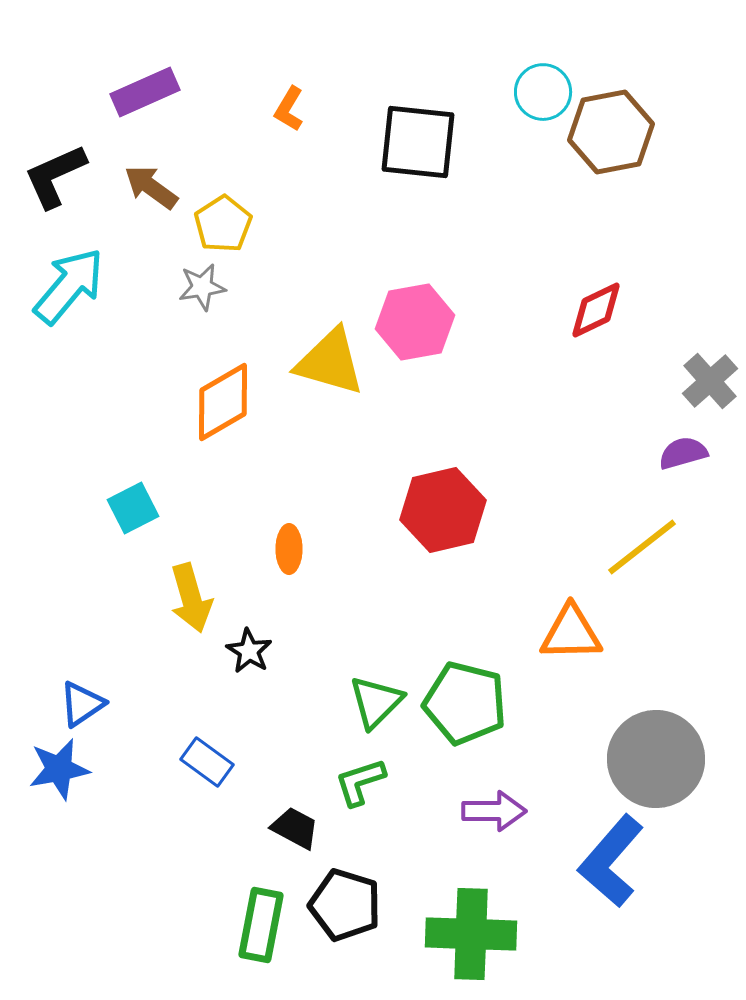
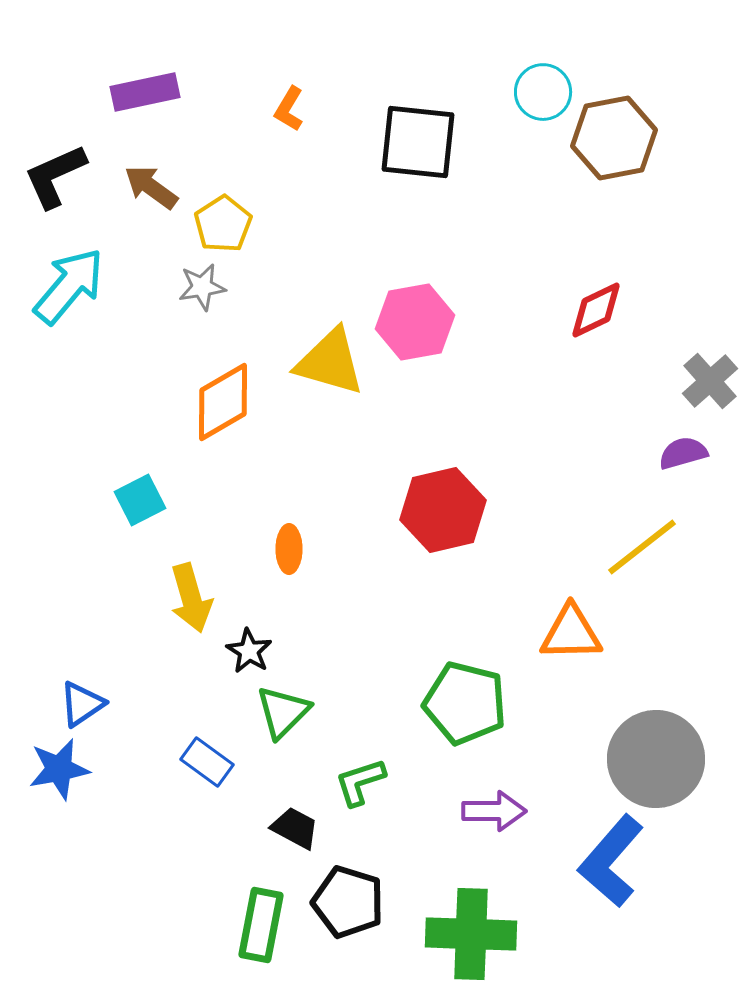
purple rectangle: rotated 12 degrees clockwise
brown hexagon: moved 3 px right, 6 px down
cyan square: moved 7 px right, 8 px up
green triangle: moved 93 px left, 10 px down
black pentagon: moved 3 px right, 3 px up
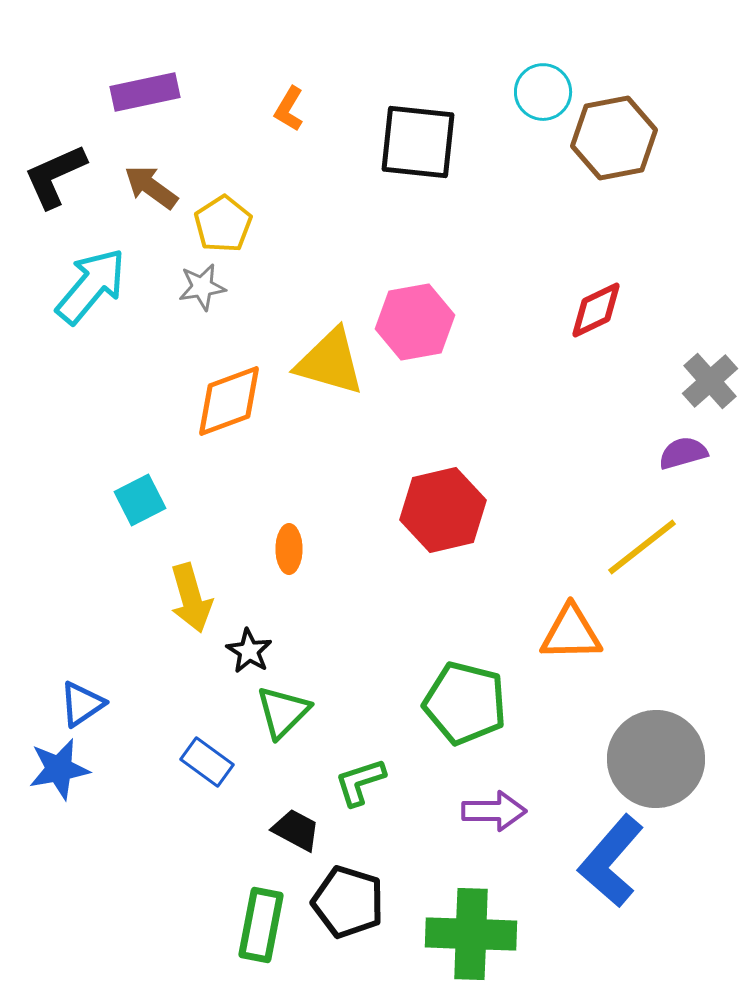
cyan arrow: moved 22 px right
orange diamond: moved 6 px right, 1 px up; rotated 10 degrees clockwise
black trapezoid: moved 1 px right, 2 px down
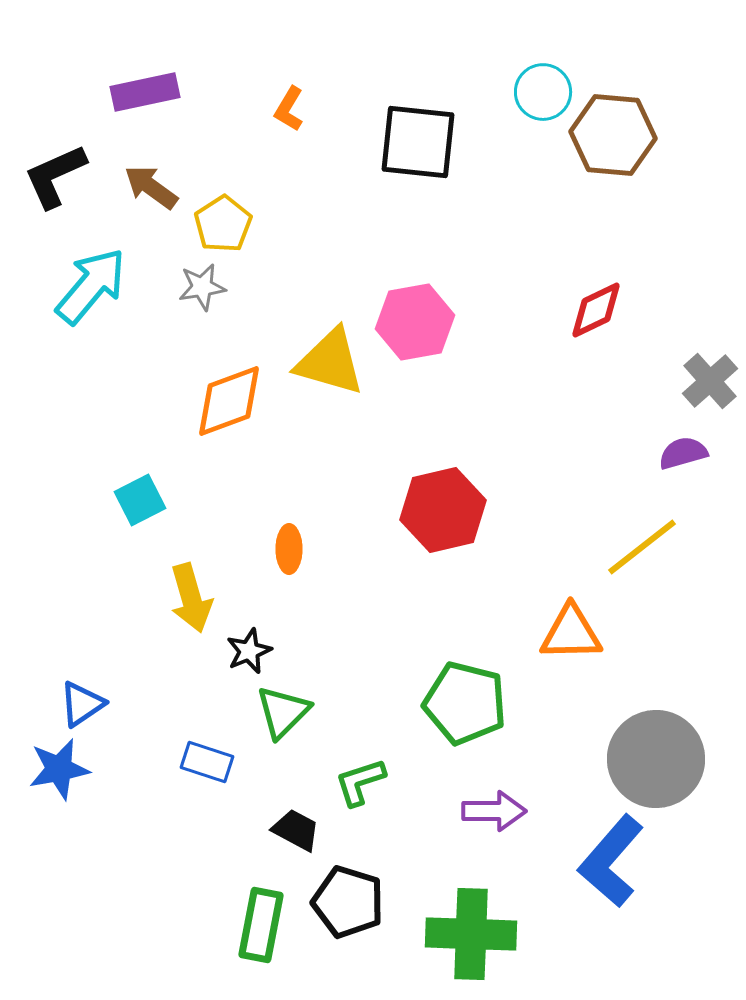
brown hexagon: moved 1 px left, 3 px up; rotated 16 degrees clockwise
black star: rotated 18 degrees clockwise
blue rectangle: rotated 18 degrees counterclockwise
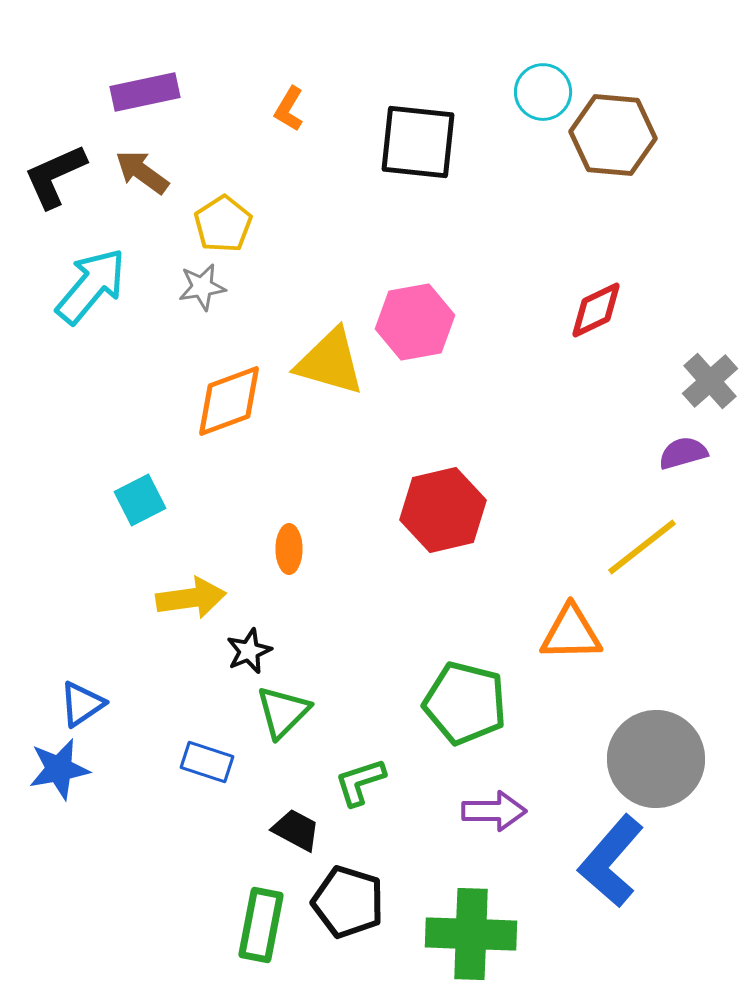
brown arrow: moved 9 px left, 15 px up
yellow arrow: rotated 82 degrees counterclockwise
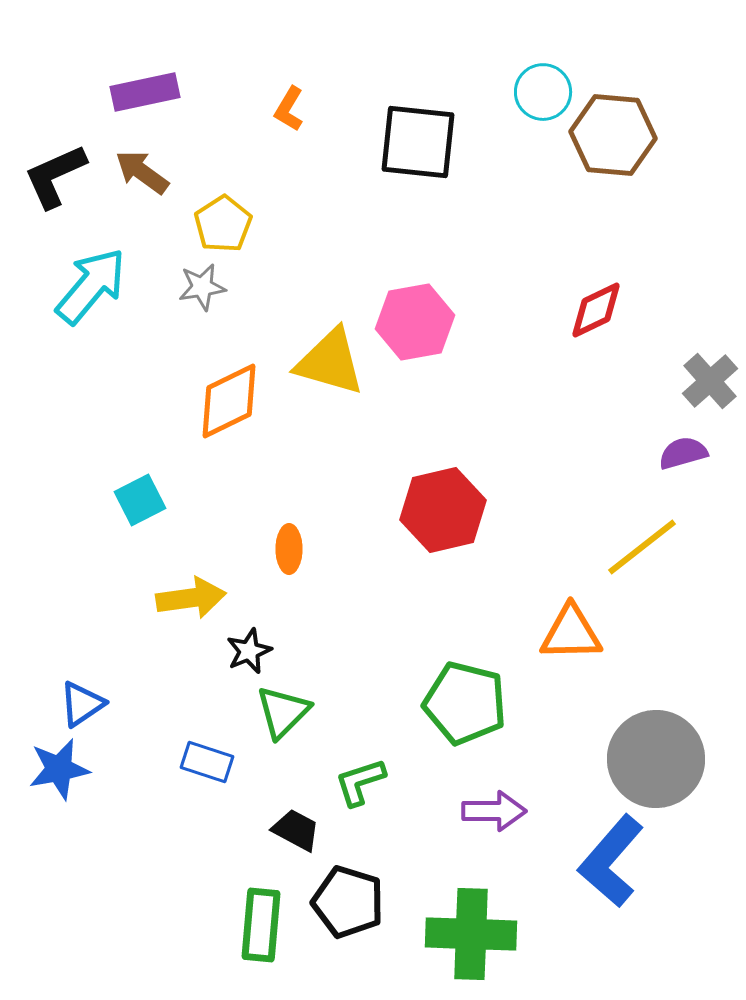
orange diamond: rotated 6 degrees counterclockwise
green rectangle: rotated 6 degrees counterclockwise
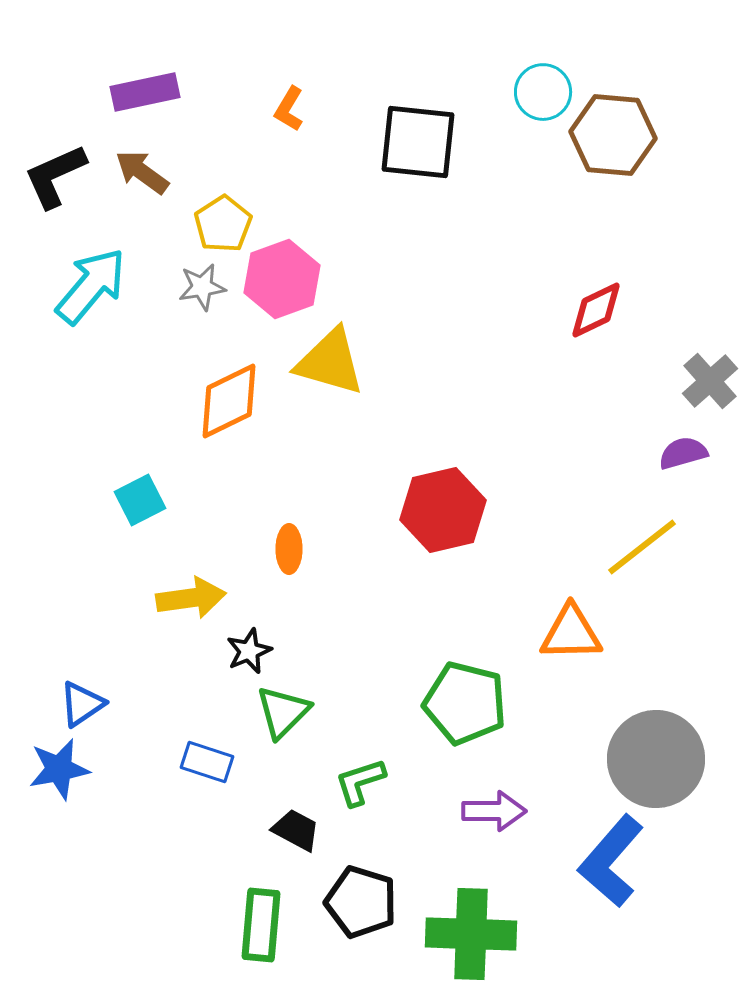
pink hexagon: moved 133 px left, 43 px up; rotated 10 degrees counterclockwise
black pentagon: moved 13 px right
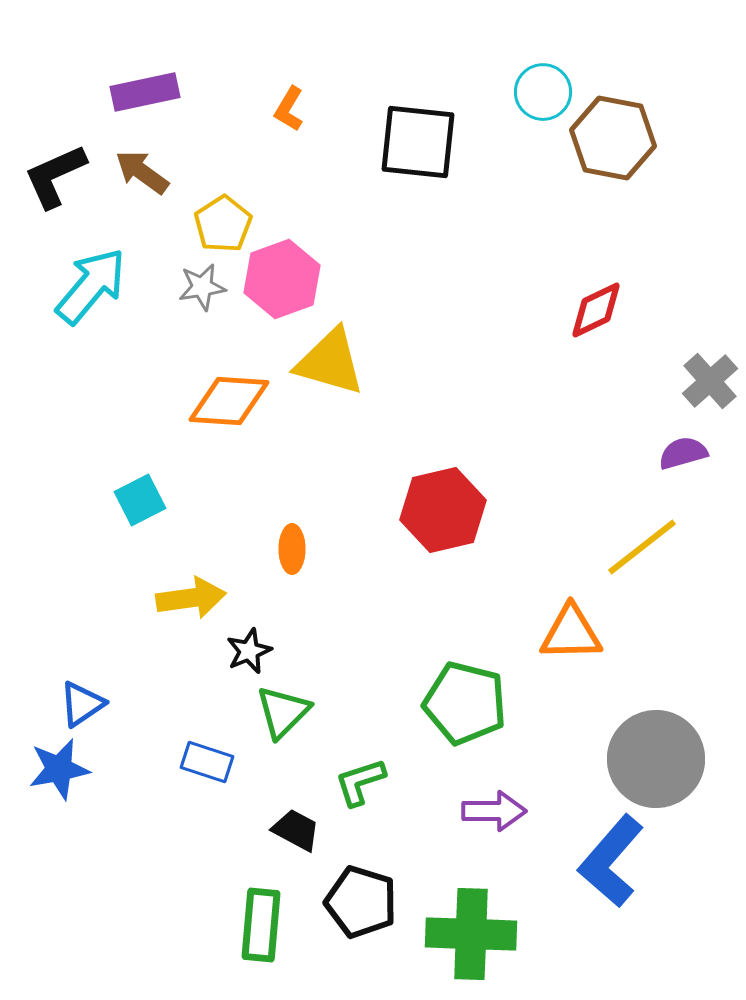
brown hexagon: moved 3 px down; rotated 6 degrees clockwise
orange diamond: rotated 30 degrees clockwise
orange ellipse: moved 3 px right
